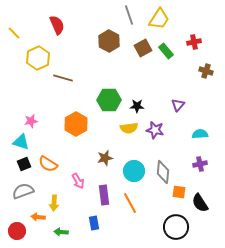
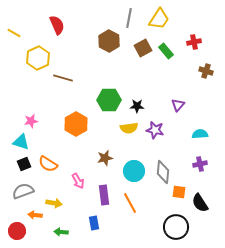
gray line: moved 3 px down; rotated 30 degrees clockwise
yellow line: rotated 16 degrees counterclockwise
yellow arrow: rotated 84 degrees counterclockwise
orange arrow: moved 3 px left, 2 px up
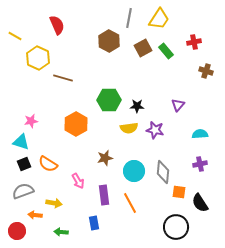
yellow line: moved 1 px right, 3 px down
yellow hexagon: rotated 10 degrees counterclockwise
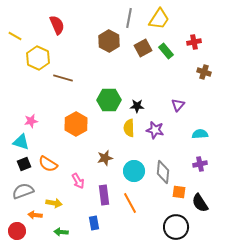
brown cross: moved 2 px left, 1 px down
yellow semicircle: rotated 96 degrees clockwise
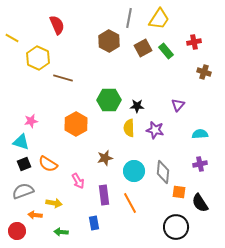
yellow line: moved 3 px left, 2 px down
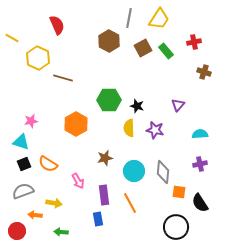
black star: rotated 16 degrees clockwise
blue rectangle: moved 4 px right, 4 px up
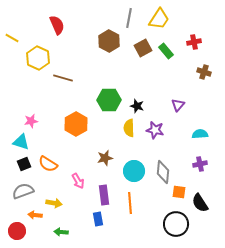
orange line: rotated 25 degrees clockwise
black circle: moved 3 px up
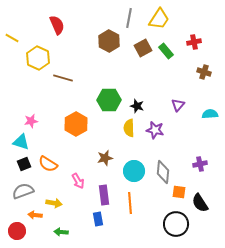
cyan semicircle: moved 10 px right, 20 px up
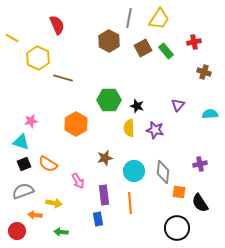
black circle: moved 1 px right, 4 px down
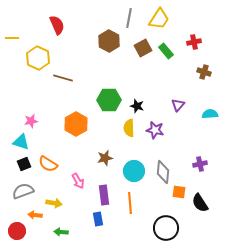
yellow line: rotated 32 degrees counterclockwise
black circle: moved 11 px left
